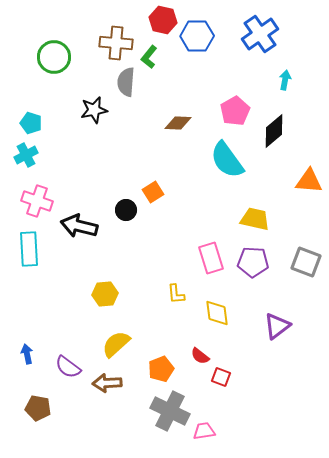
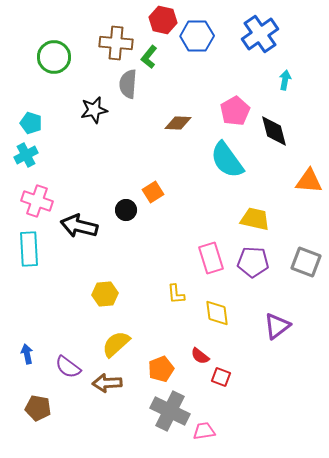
gray semicircle: moved 2 px right, 2 px down
black diamond: rotated 64 degrees counterclockwise
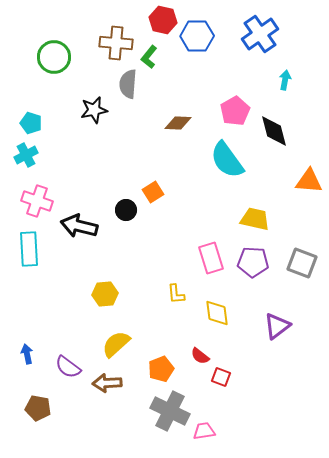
gray square: moved 4 px left, 1 px down
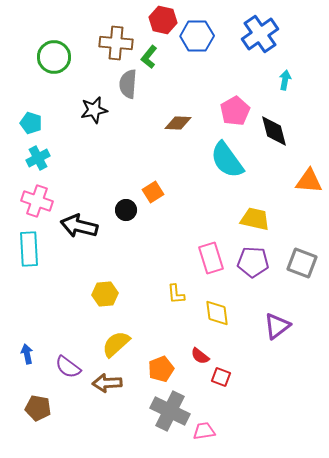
cyan cross: moved 12 px right, 3 px down
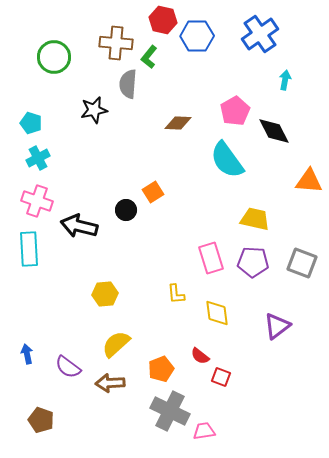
black diamond: rotated 12 degrees counterclockwise
brown arrow: moved 3 px right
brown pentagon: moved 3 px right, 12 px down; rotated 10 degrees clockwise
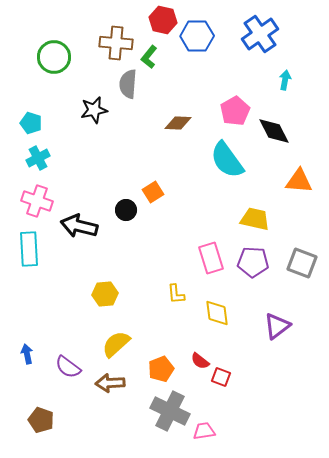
orange triangle: moved 10 px left
red semicircle: moved 5 px down
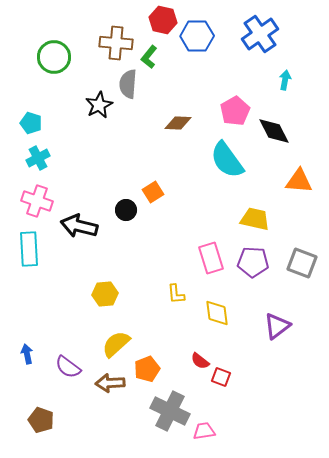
black star: moved 5 px right, 5 px up; rotated 16 degrees counterclockwise
orange pentagon: moved 14 px left
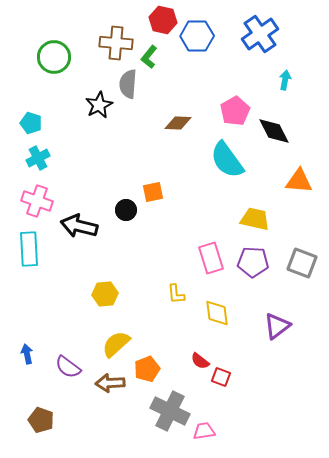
orange square: rotated 20 degrees clockwise
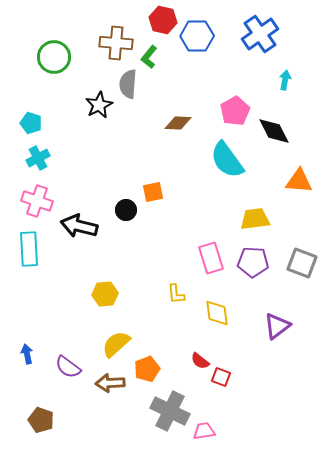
yellow trapezoid: rotated 20 degrees counterclockwise
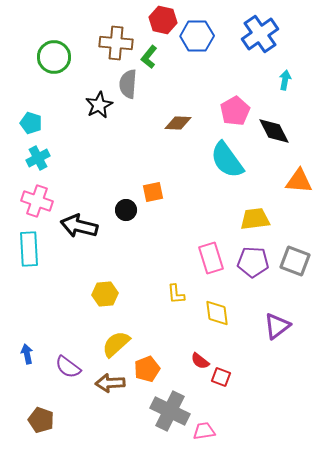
gray square: moved 7 px left, 2 px up
